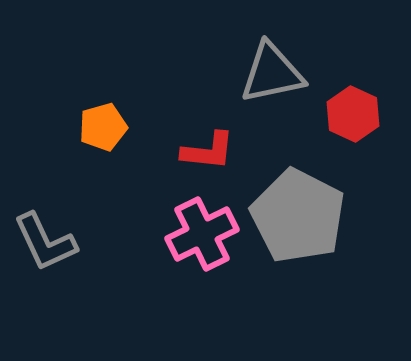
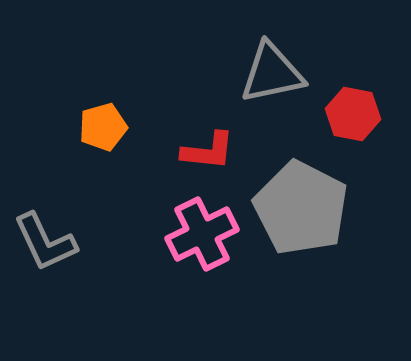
red hexagon: rotated 14 degrees counterclockwise
gray pentagon: moved 3 px right, 8 px up
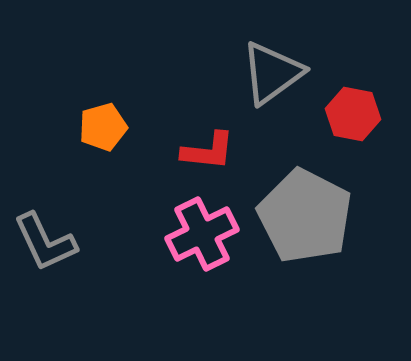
gray triangle: rotated 24 degrees counterclockwise
gray pentagon: moved 4 px right, 8 px down
